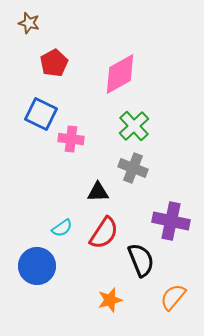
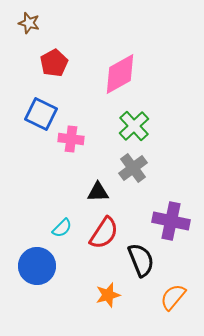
gray cross: rotated 32 degrees clockwise
cyan semicircle: rotated 10 degrees counterclockwise
orange star: moved 2 px left, 5 px up
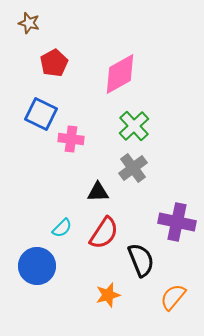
purple cross: moved 6 px right, 1 px down
